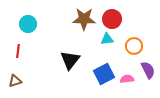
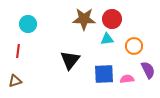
blue square: rotated 25 degrees clockwise
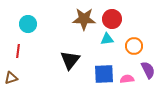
brown triangle: moved 4 px left, 3 px up
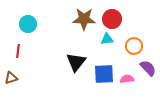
black triangle: moved 6 px right, 2 px down
purple semicircle: moved 2 px up; rotated 18 degrees counterclockwise
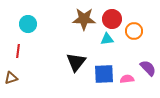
orange circle: moved 15 px up
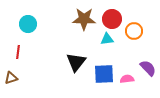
red line: moved 1 px down
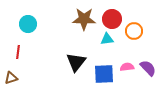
pink semicircle: moved 12 px up
